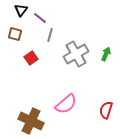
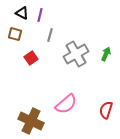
black triangle: moved 1 px right, 3 px down; rotated 40 degrees counterclockwise
purple line: moved 3 px up; rotated 64 degrees clockwise
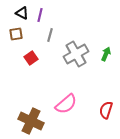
brown square: moved 1 px right; rotated 24 degrees counterclockwise
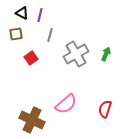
red semicircle: moved 1 px left, 1 px up
brown cross: moved 1 px right, 1 px up
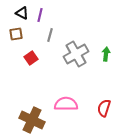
green arrow: rotated 16 degrees counterclockwise
pink semicircle: rotated 140 degrees counterclockwise
red semicircle: moved 1 px left, 1 px up
